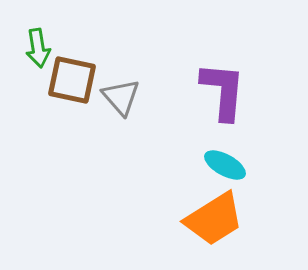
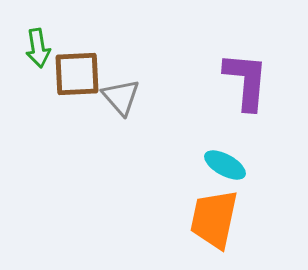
brown square: moved 5 px right, 6 px up; rotated 15 degrees counterclockwise
purple L-shape: moved 23 px right, 10 px up
orange trapezoid: rotated 134 degrees clockwise
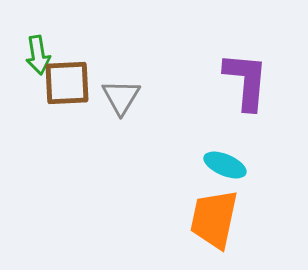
green arrow: moved 7 px down
brown square: moved 10 px left, 9 px down
gray triangle: rotated 12 degrees clockwise
cyan ellipse: rotated 6 degrees counterclockwise
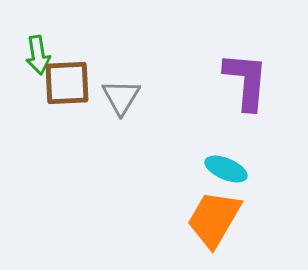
cyan ellipse: moved 1 px right, 4 px down
orange trapezoid: rotated 18 degrees clockwise
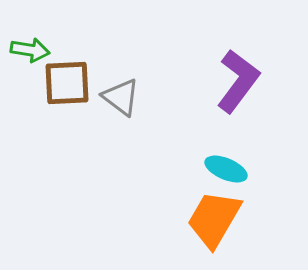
green arrow: moved 8 px left, 5 px up; rotated 72 degrees counterclockwise
purple L-shape: moved 8 px left; rotated 32 degrees clockwise
gray triangle: rotated 24 degrees counterclockwise
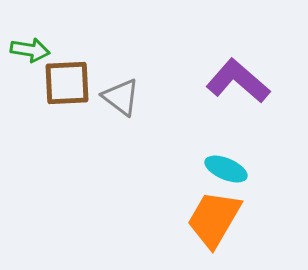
purple L-shape: rotated 86 degrees counterclockwise
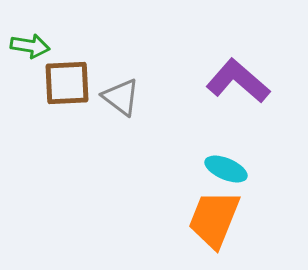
green arrow: moved 4 px up
orange trapezoid: rotated 8 degrees counterclockwise
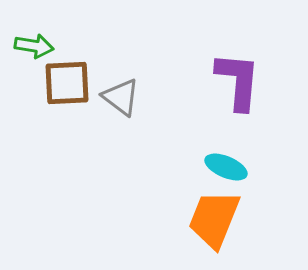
green arrow: moved 4 px right
purple L-shape: rotated 54 degrees clockwise
cyan ellipse: moved 2 px up
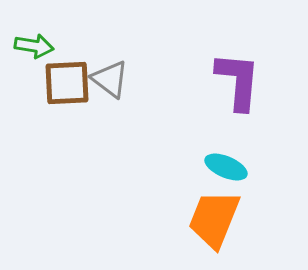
gray triangle: moved 11 px left, 18 px up
